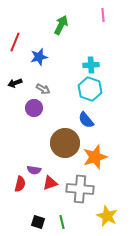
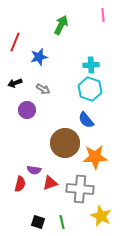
purple circle: moved 7 px left, 2 px down
orange star: rotated 15 degrees clockwise
yellow star: moved 6 px left
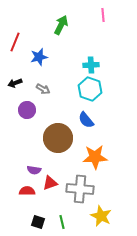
brown circle: moved 7 px left, 5 px up
red semicircle: moved 7 px right, 7 px down; rotated 105 degrees counterclockwise
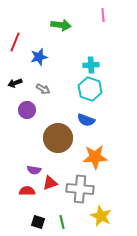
green arrow: rotated 72 degrees clockwise
blue semicircle: rotated 30 degrees counterclockwise
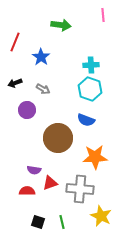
blue star: moved 2 px right; rotated 24 degrees counterclockwise
